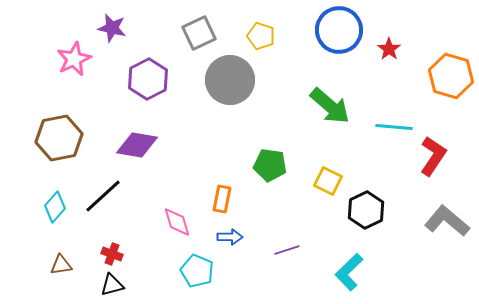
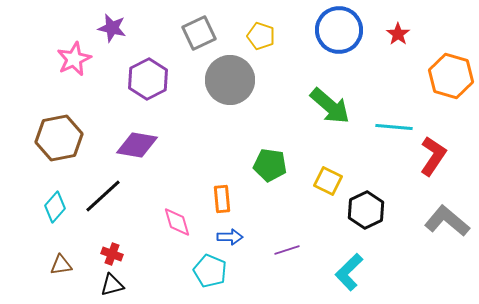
red star: moved 9 px right, 15 px up
orange rectangle: rotated 16 degrees counterclockwise
cyan pentagon: moved 13 px right
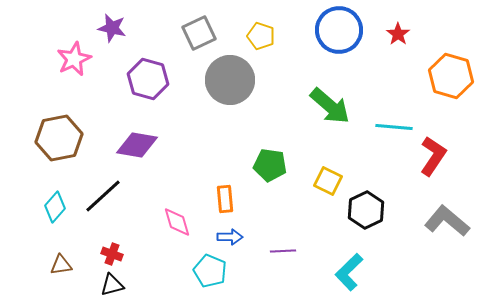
purple hexagon: rotated 18 degrees counterclockwise
orange rectangle: moved 3 px right
purple line: moved 4 px left, 1 px down; rotated 15 degrees clockwise
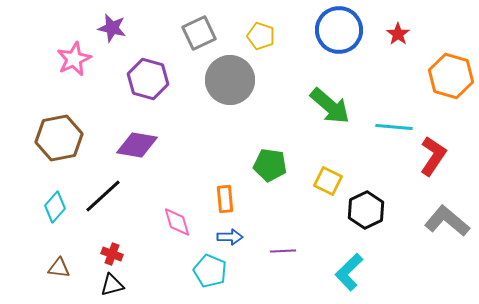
brown triangle: moved 2 px left, 3 px down; rotated 15 degrees clockwise
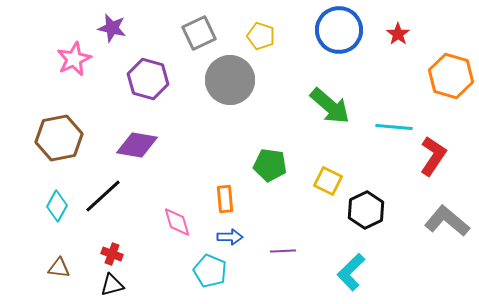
cyan diamond: moved 2 px right, 1 px up; rotated 12 degrees counterclockwise
cyan L-shape: moved 2 px right
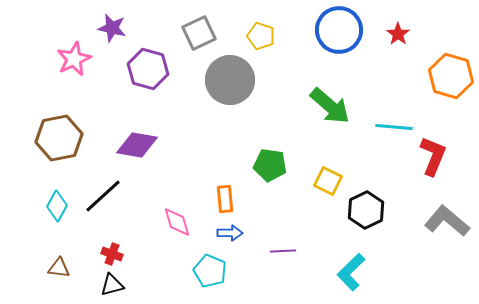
purple hexagon: moved 10 px up
red L-shape: rotated 12 degrees counterclockwise
blue arrow: moved 4 px up
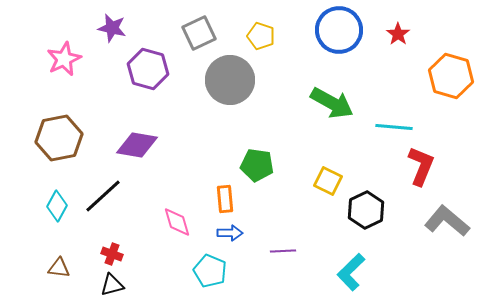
pink star: moved 10 px left
green arrow: moved 2 px right, 3 px up; rotated 12 degrees counterclockwise
red L-shape: moved 12 px left, 10 px down
green pentagon: moved 13 px left
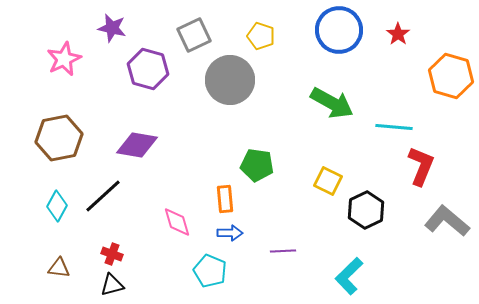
gray square: moved 5 px left, 2 px down
cyan L-shape: moved 2 px left, 4 px down
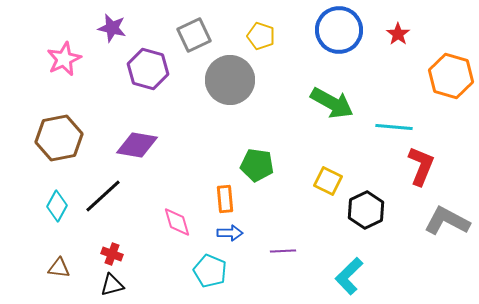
gray L-shape: rotated 12 degrees counterclockwise
